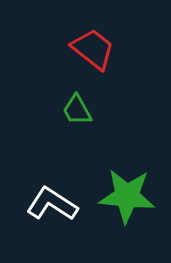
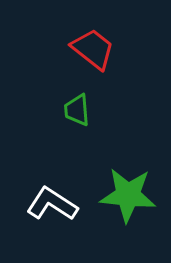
green trapezoid: rotated 24 degrees clockwise
green star: moved 1 px right, 1 px up
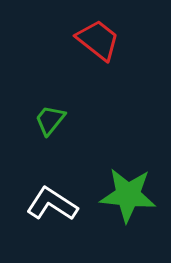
red trapezoid: moved 5 px right, 9 px up
green trapezoid: moved 27 px left, 10 px down; rotated 44 degrees clockwise
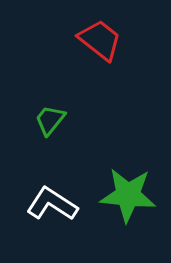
red trapezoid: moved 2 px right
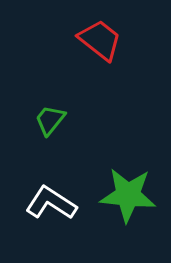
white L-shape: moved 1 px left, 1 px up
